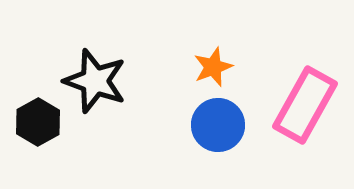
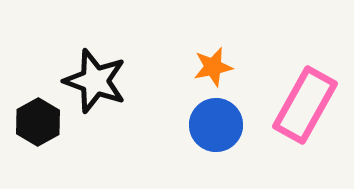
orange star: rotated 9 degrees clockwise
blue circle: moved 2 px left
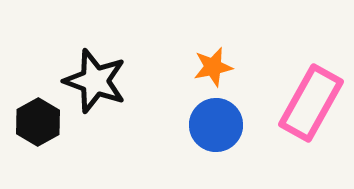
pink rectangle: moved 6 px right, 2 px up
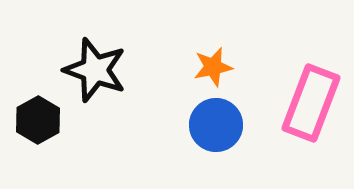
black star: moved 11 px up
pink rectangle: rotated 8 degrees counterclockwise
black hexagon: moved 2 px up
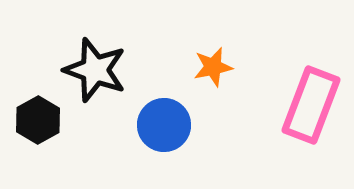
pink rectangle: moved 2 px down
blue circle: moved 52 px left
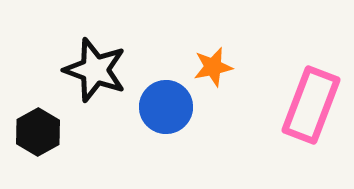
black hexagon: moved 12 px down
blue circle: moved 2 px right, 18 px up
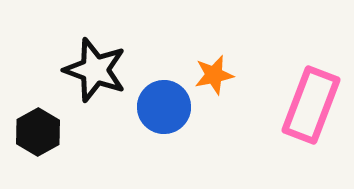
orange star: moved 1 px right, 8 px down
blue circle: moved 2 px left
